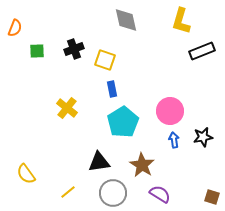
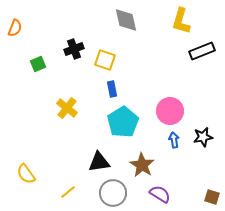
green square: moved 1 px right, 13 px down; rotated 21 degrees counterclockwise
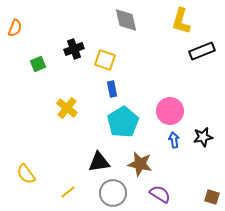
brown star: moved 2 px left, 1 px up; rotated 20 degrees counterclockwise
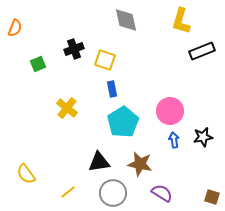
purple semicircle: moved 2 px right, 1 px up
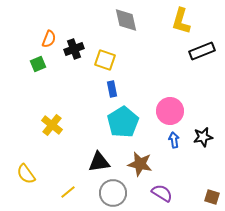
orange semicircle: moved 34 px right, 11 px down
yellow cross: moved 15 px left, 17 px down
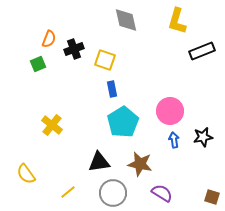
yellow L-shape: moved 4 px left
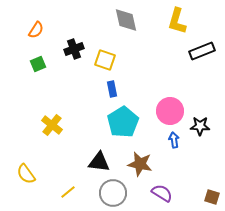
orange semicircle: moved 13 px left, 9 px up; rotated 12 degrees clockwise
black star: moved 3 px left, 11 px up; rotated 12 degrees clockwise
black triangle: rotated 15 degrees clockwise
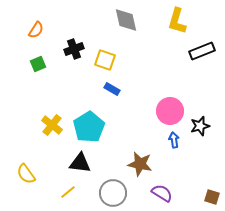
blue rectangle: rotated 49 degrees counterclockwise
cyan pentagon: moved 34 px left, 5 px down
black star: rotated 18 degrees counterclockwise
black triangle: moved 19 px left, 1 px down
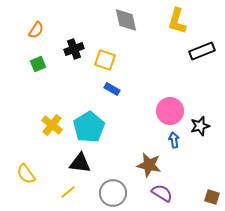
brown star: moved 9 px right, 1 px down
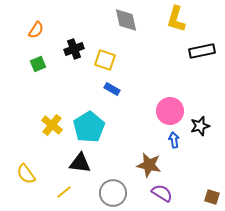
yellow L-shape: moved 1 px left, 2 px up
black rectangle: rotated 10 degrees clockwise
yellow line: moved 4 px left
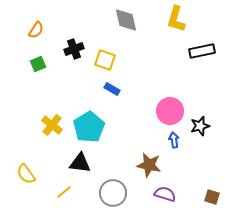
purple semicircle: moved 3 px right, 1 px down; rotated 15 degrees counterclockwise
